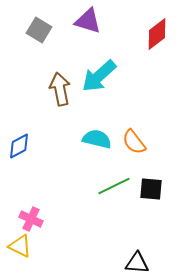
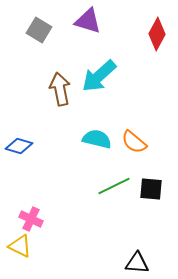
red diamond: rotated 24 degrees counterclockwise
orange semicircle: rotated 12 degrees counterclockwise
blue diamond: rotated 44 degrees clockwise
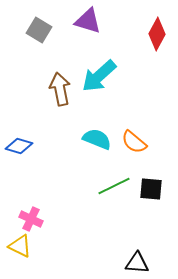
cyan semicircle: rotated 8 degrees clockwise
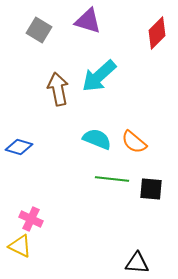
red diamond: moved 1 px up; rotated 16 degrees clockwise
brown arrow: moved 2 px left
blue diamond: moved 1 px down
green line: moved 2 px left, 7 px up; rotated 32 degrees clockwise
